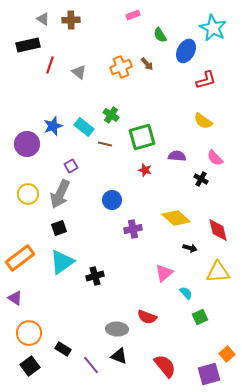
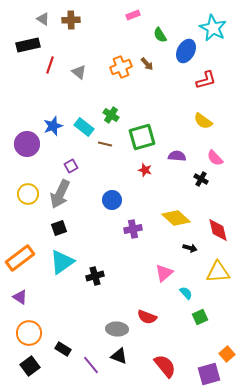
purple triangle at (15, 298): moved 5 px right, 1 px up
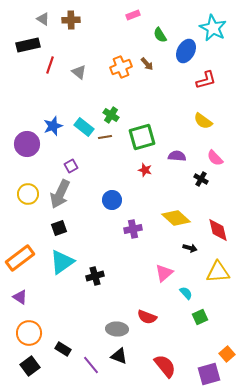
brown line at (105, 144): moved 7 px up; rotated 24 degrees counterclockwise
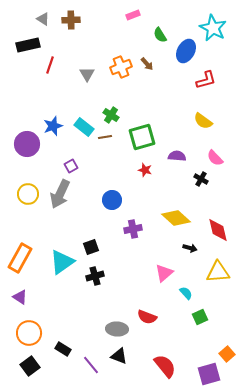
gray triangle at (79, 72): moved 8 px right, 2 px down; rotated 21 degrees clockwise
black square at (59, 228): moved 32 px right, 19 px down
orange rectangle at (20, 258): rotated 24 degrees counterclockwise
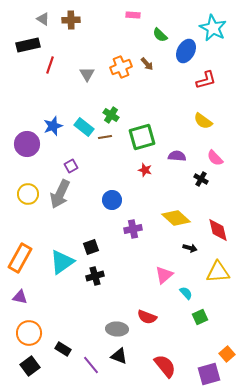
pink rectangle at (133, 15): rotated 24 degrees clockwise
green semicircle at (160, 35): rotated 14 degrees counterclockwise
pink triangle at (164, 273): moved 2 px down
purple triangle at (20, 297): rotated 21 degrees counterclockwise
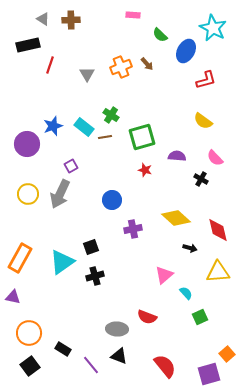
purple triangle at (20, 297): moved 7 px left
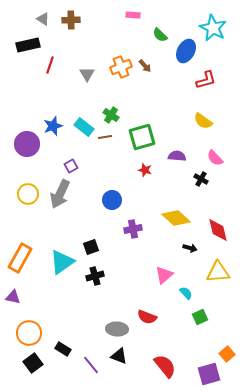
brown arrow at (147, 64): moved 2 px left, 2 px down
black square at (30, 366): moved 3 px right, 3 px up
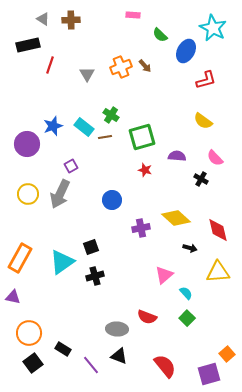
purple cross at (133, 229): moved 8 px right, 1 px up
green square at (200, 317): moved 13 px left, 1 px down; rotated 21 degrees counterclockwise
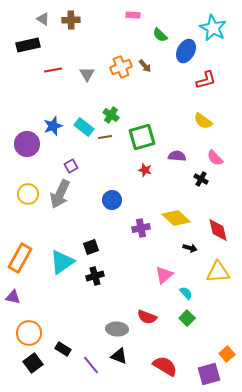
red line at (50, 65): moved 3 px right, 5 px down; rotated 60 degrees clockwise
red semicircle at (165, 366): rotated 20 degrees counterclockwise
